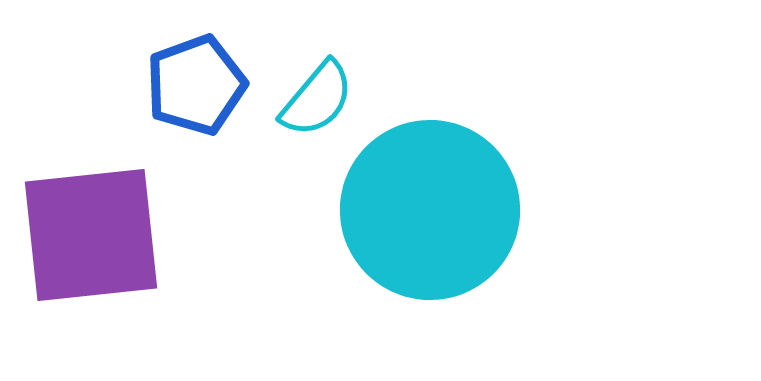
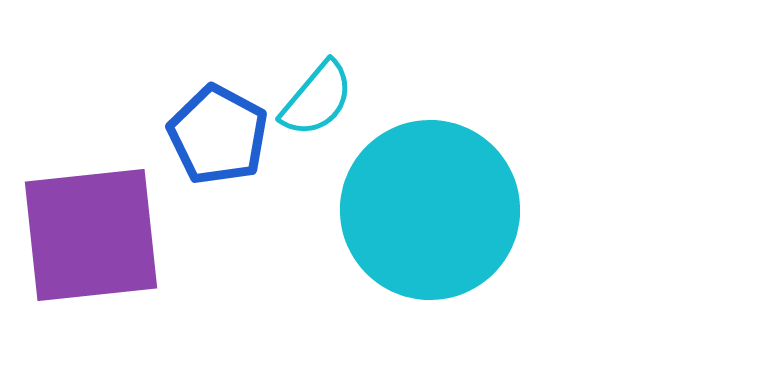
blue pentagon: moved 22 px right, 50 px down; rotated 24 degrees counterclockwise
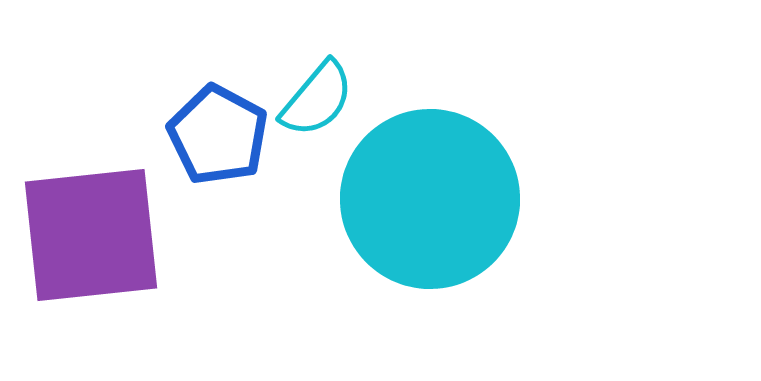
cyan circle: moved 11 px up
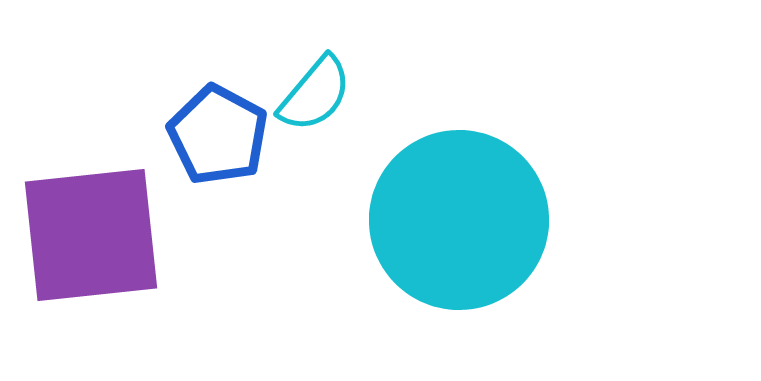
cyan semicircle: moved 2 px left, 5 px up
cyan circle: moved 29 px right, 21 px down
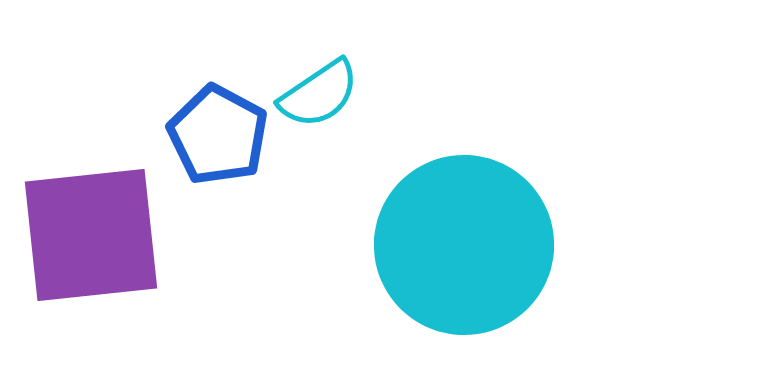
cyan semicircle: moved 4 px right; rotated 16 degrees clockwise
cyan circle: moved 5 px right, 25 px down
